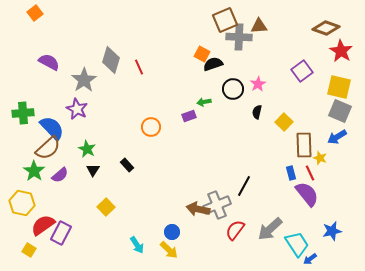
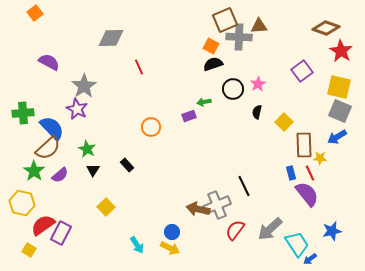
orange square at (202, 54): moved 9 px right, 8 px up
gray diamond at (111, 60): moved 22 px up; rotated 72 degrees clockwise
gray star at (84, 80): moved 6 px down
yellow star at (320, 158): rotated 16 degrees counterclockwise
black line at (244, 186): rotated 55 degrees counterclockwise
yellow arrow at (169, 250): moved 1 px right, 2 px up; rotated 18 degrees counterclockwise
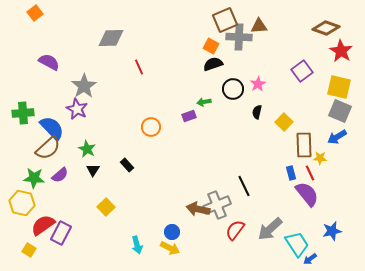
green star at (34, 171): moved 7 px down; rotated 30 degrees counterclockwise
cyan arrow at (137, 245): rotated 18 degrees clockwise
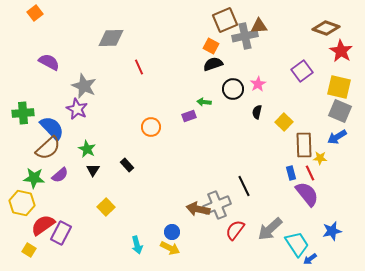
gray cross at (239, 37): moved 6 px right, 1 px up; rotated 15 degrees counterclockwise
gray star at (84, 86): rotated 15 degrees counterclockwise
green arrow at (204, 102): rotated 16 degrees clockwise
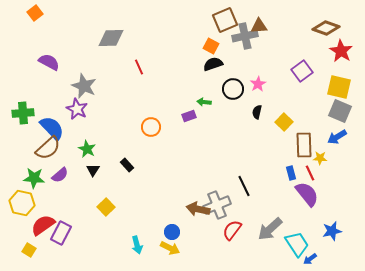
red semicircle at (235, 230): moved 3 px left
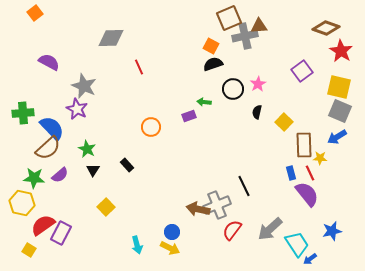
brown square at (225, 20): moved 4 px right, 2 px up
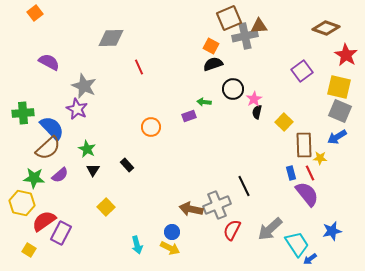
red star at (341, 51): moved 5 px right, 4 px down
pink star at (258, 84): moved 4 px left, 15 px down
brown arrow at (198, 209): moved 7 px left
red semicircle at (43, 225): moved 1 px right, 4 px up
red semicircle at (232, 230): rotated 10 degrees counterclockwise
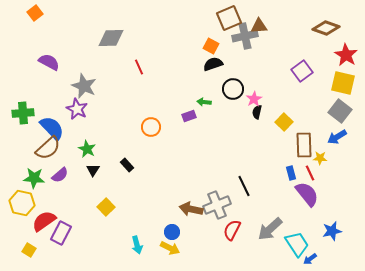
yellow square at (339, 87): moved 4 px right, 4 px up
gray square at (340, 111): rotated 15 degrees clockwise
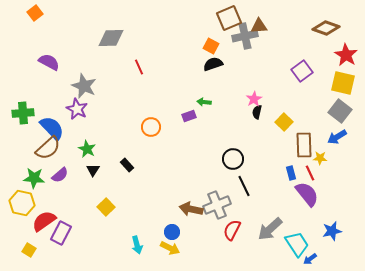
black circle at (233, 89): moved 70 px down
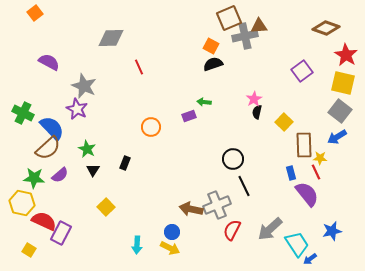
green cross at (23, 113): rotated 30 degrees clockwise
black rectangle at (127, 165): moved 2 px left, 2 px up; rotated 64 degrees clockwise
red line at (310, 173): moved 6 px right, 1 px up
red semicircle at (44, 221): rotated 60 degrees clockwise
cyan arrow at (137, 245): rotated 18 degrees clockwise
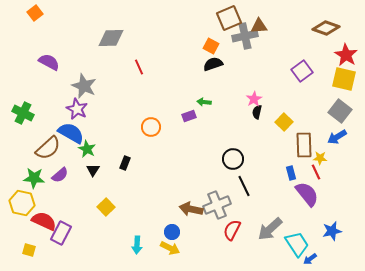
yellow square at (343, 83): moved 1 px right, 4 px up
blue semicircle at (52, 128): moved 19 px right, 5 px down; rotated 16 degrees counterclockwise
yellow square at (29, 250): rotated 16 degrees counterclockwise
